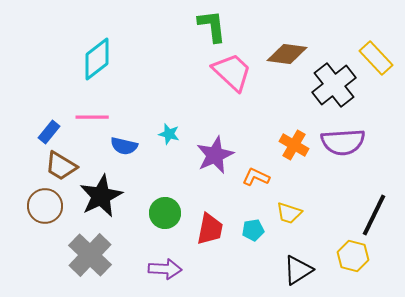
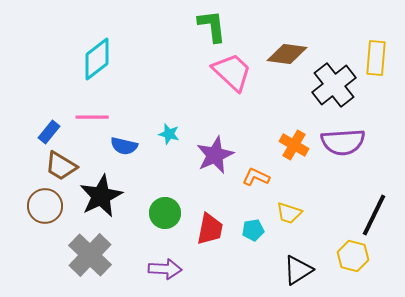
yellow rectangle: rotated 48 degrees clockwise
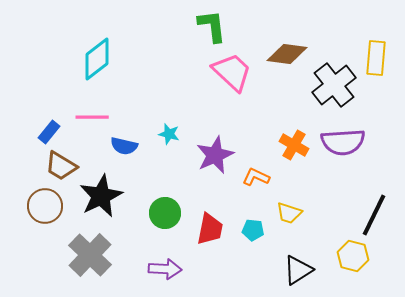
cyan pentagon: rotated 15 degrees clockwise
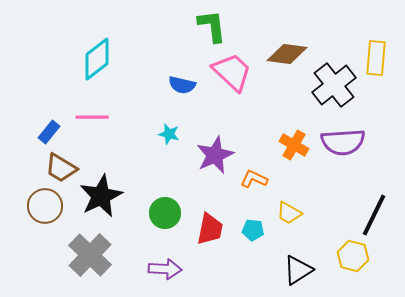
blue semicircle: moved 58 px right, 61 px up
brown trapezoid: moved 2 px down
orange L-shape: moved 2 px left, 2 px down
yellow trapezoid: rotated 12 degrees clockwise
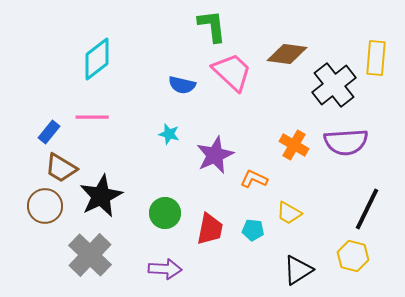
purple semicircle: moved 3 px right
black line: moved 7 px left, 6 px up
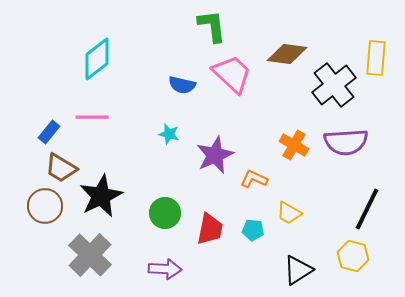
pink trapezoid: moved 2 px down
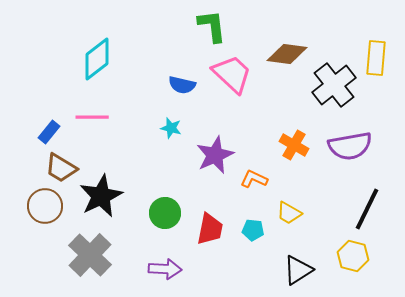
cyan star: moved 2 px right, 6 px up
purple semicircle: moved 4 px right, 4 px down; rotated 6 degrees counterclockwise
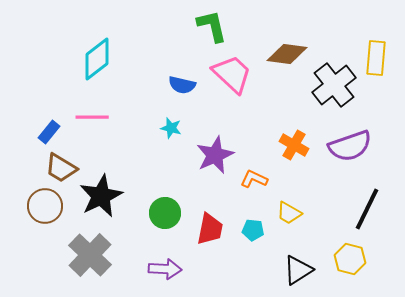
green L-shape: rotated 6 degrees counterclockwise
purple semicircle: rotated 9 degrees counterclockwise
yellow hexagon: moved 3 px left, 3 px down
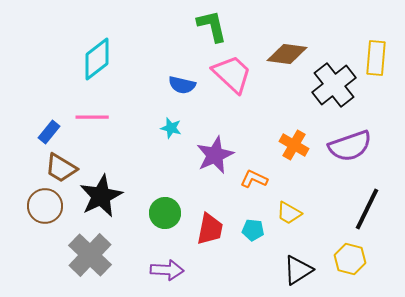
purple arrow: moved 2 px right, 1 px down
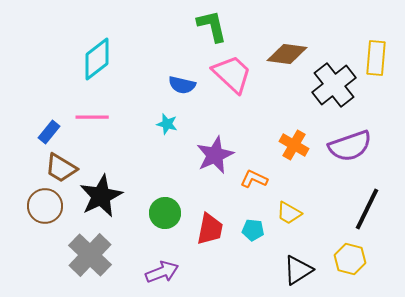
cyan star: moved 4 px left, 4 px up
purple arrow: moved 5 px left, 2 px down; rotated 24 degrees counterclockwise
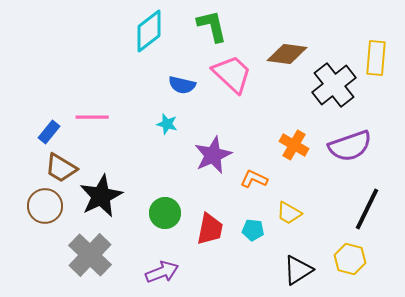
cyan diamond: moved 52 px right, 28 px up
purple star: moved 2 px left
